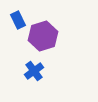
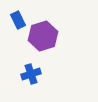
blue cross: moved 3 px left, 3 px down; rotated 18 degrees clockwise
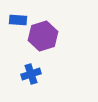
blue rectangle: rotated 60 degrees counterclockwise
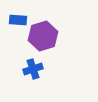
blue cross: moved 2 px right, 5 px up
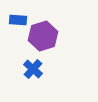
blue cross: rotated 30 degrees counterclockwise
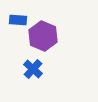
purple hexagon: rotated 20 degrees counterclockwise
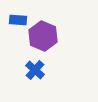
blue cross: moved 2 px right, 1 px down
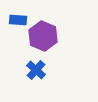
blue cross: moved 1 px right
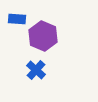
blue rectangle: moved 1 px left, 1 px up
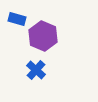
blue rectangle: rotated 12 degrees clockwise
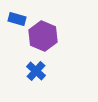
blue cross: moved 1 px down
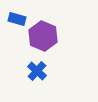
blue cross: moved 1 px right
